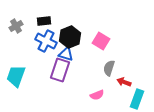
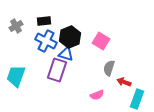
purple rectangle: moved 3 px left
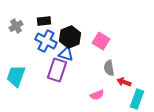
gray semicircle: rotated 28 degrees counterclockwise
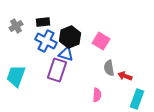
black rectangle: moved 1 px left, 1 px down
red arrow: moved 1 px right, 6 px up
pink semicircle: rotated 64 degrees counterclockwise
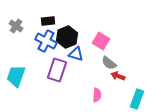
black rectangle: moved 5 px right, 1 px up
gray cross: rotated 24 degrees counterclockwise
black hexagon: moved 3 px left
blue triangle: moved 10 px right
gray semicircle: moved 5 px up; rotated 42 degrees counterclockwise
red arrow: moved 7 px left
